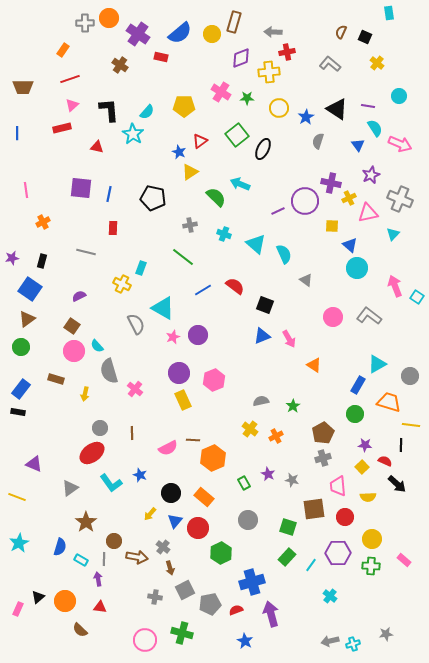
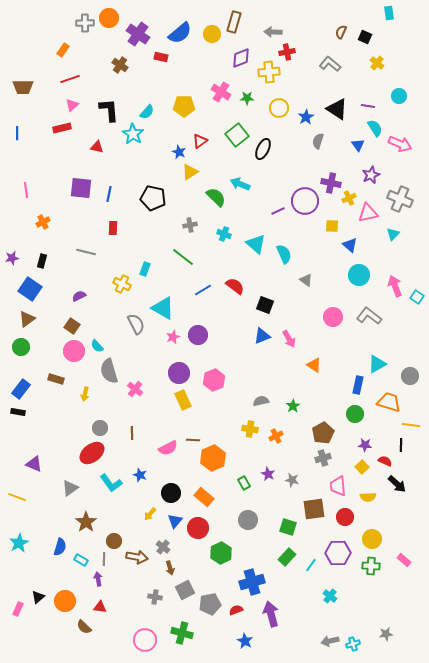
cyan rectangle at (141, 268): moved 4 px right, 1 px down
cyan circle at (357, 268): moved 2 px right, 7 px down
blue rectangle at (358, 385): rotated 18 degrees counterclockwise
yellow cross at (250, 429): rotated 28 degrees counterclockwise
brown semicircle at (80, 630): moved 4 px right, 3 px up
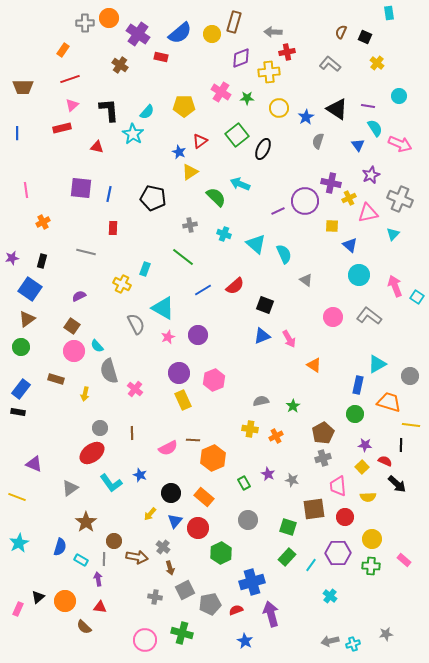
red semicircle at (235, 286): rotated 102 degrees clockwise
pink star at (173, 337): moved 5 px left
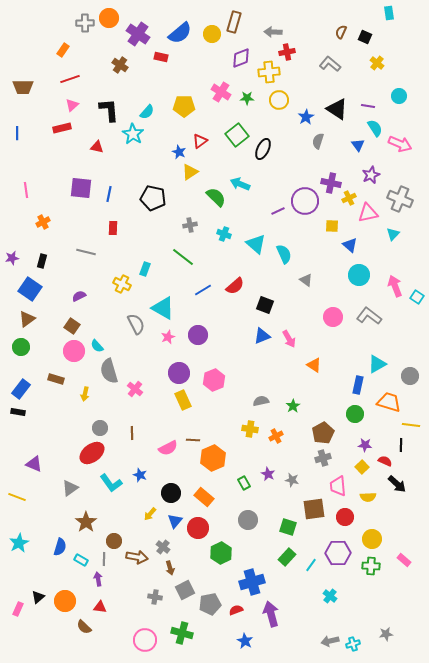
yellow circle at (279, 108): moved 8 px up
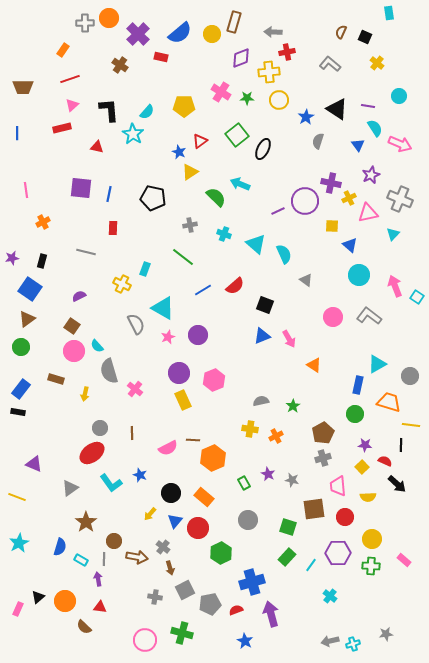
purple cross at (138, 34): rotated 10 degrees clockwise
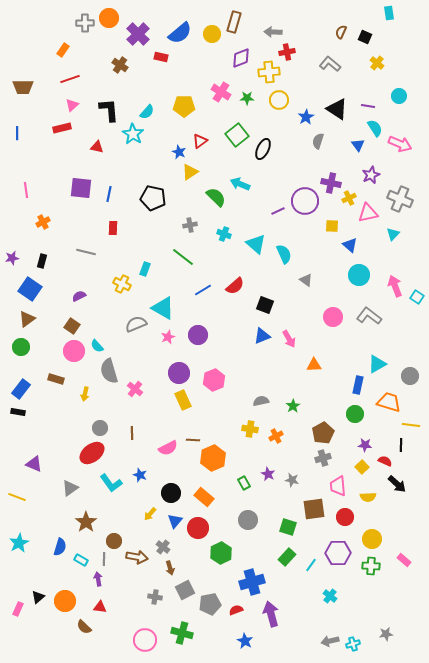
gray semicircle at (136, 324): rotated 85 degrees counterclockwise
orange triangle at (314, 365): rotated 35 degrees counterclockwise
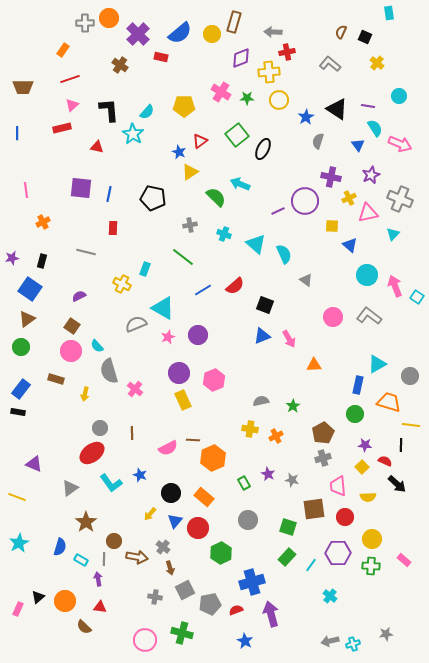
purple cross at (331, 183): moved 6 px up
cyan circle at (359, 275): moved 8 px right
pink circle at (74, 351): moved 3 px left
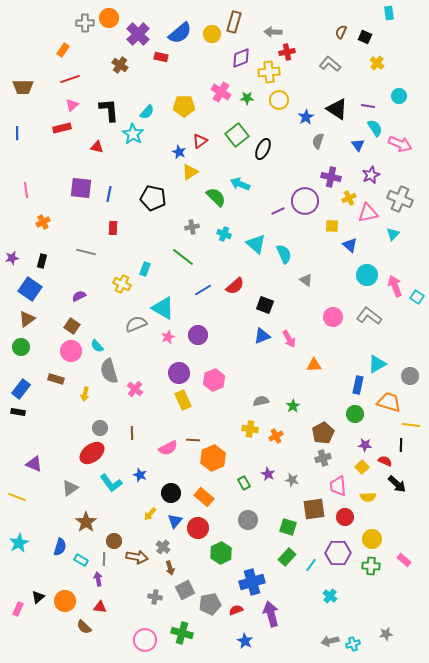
gray cross at (190, 225): moved 2 px right, 2 px down
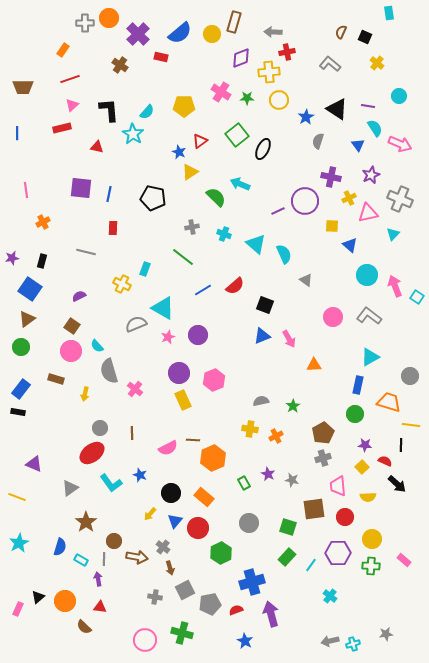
cyan triangle at (377, 364): moved 7 px left, 7 px up
gray circle at (248, 520): moved 1 px right, 3 px down
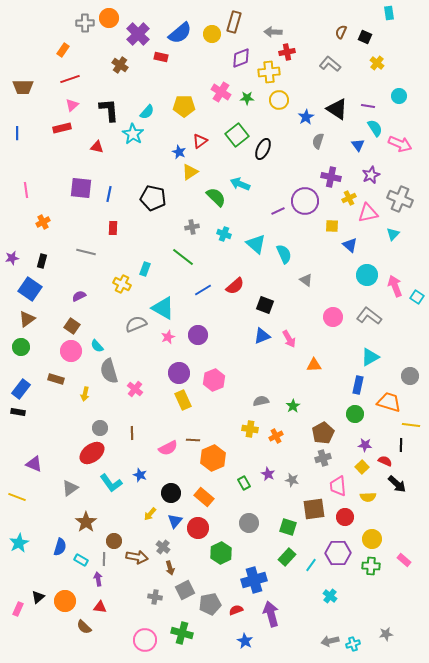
blue cross at (252, 582): moved 2 px right, 2 px up
